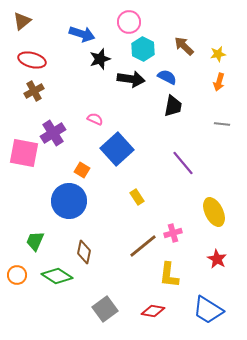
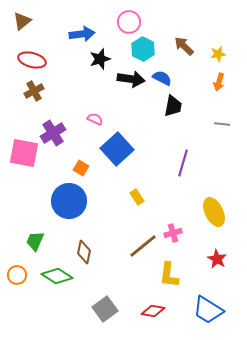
blue arrow: rotated 25 degrees counterclockwise
blue semicircle: moved 5 px left, 1 px down
purple line: rotated 56 degrees clockwise
orange square: moved 1 px left, 2 px up
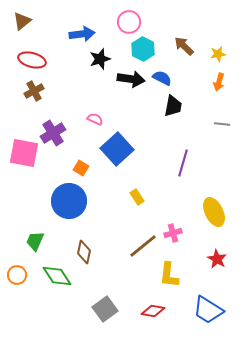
green diamond: rotated 24 degrees clockwise
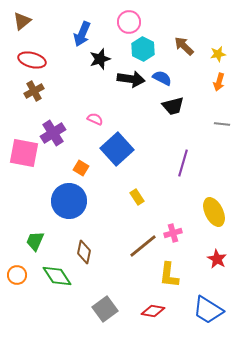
blue arrow: rotated 120 degrees clockwise
black trapezoid: rotated 65 degrees clockwise
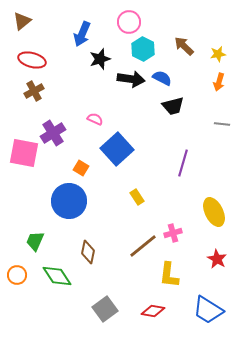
brown diamond: moved 4 px right
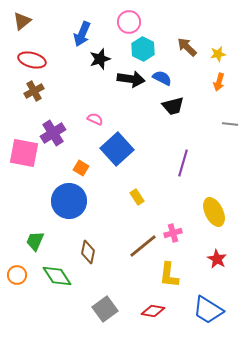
brown arrow: moved 3 px right, 1 px down
gray line: moved 8 px right
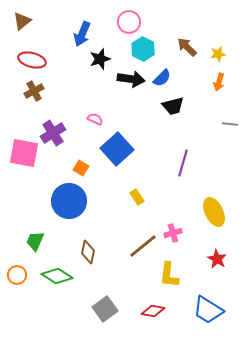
blue semicircle: rotated 108 degrees clockwise
green diamond: rotated 24 degrees counterclockwise
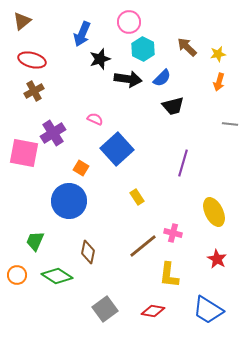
black arrow: moved 3 px left
pink cross: rotated 30 degrees clockwise
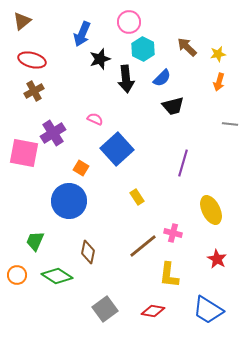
black arrow: moved 2 px left; rotated 76 degrees clockwise
yellow ellipse: moved 3 px left, 2 px up
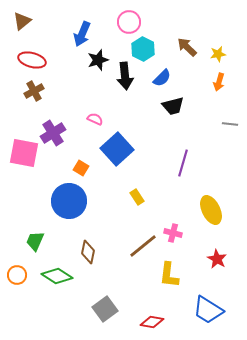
black star: moved 2 px left, 1 px down
black arrow: moved 1 px left, 3 px up
red diamond: moved 1 px left, 11 px down
